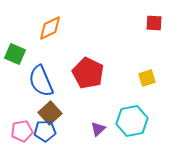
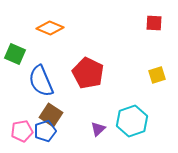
orange diamond: rotated 48 degrees clockwise
yellow square: moved 10 px right, 3 px up
brown square: moved 1 px right, 2 px down; rotated 15 degrees counterclockwise
cyan hexagon: rotated 8 degrees counterclockwise
blue pentagon: rotated 15 degrees counterclockwise
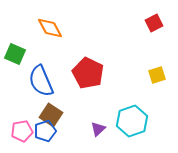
red square: rotated 30 degrees counterclockwise
orange diamond: rotated 40 degrees clockwise
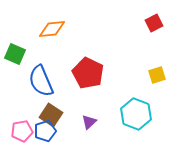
orange diamond: moved 2 px right, 1 px down; rotated 68 degrees counterclockwise
cyan hexagon: moved 4 px right, 7 px up; rotated 20 degrees counterclockwise
purple triangle: moved 9 px left, 7 px up
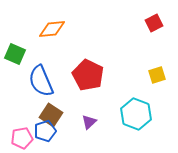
red pentagon: moved 2 px down
pink pentagon: moved 7 px down
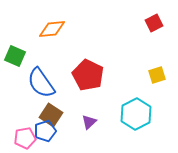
green square: moved 2 px down
blue semicircle: moved 2 px down; rotated 12 degrees counterclockwise
cyan hexagon: rotated 12 degrees clockwise
pink pentagon: moved 3 px right
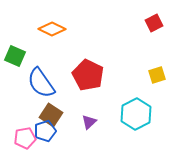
orange diamond: rotated 32 degrees clockwise
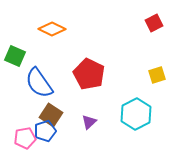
red pentagon: moved 1 px right, 1 px up
blue semicircle: moved 2 px left
